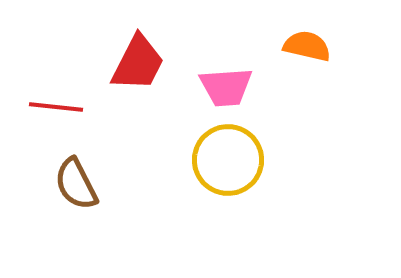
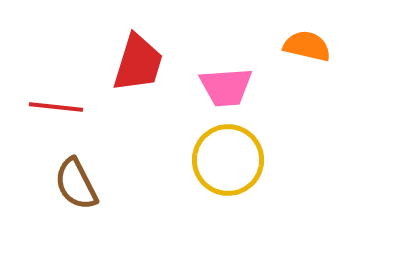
red trapezoid: rotated 10 degrees counterclockwise
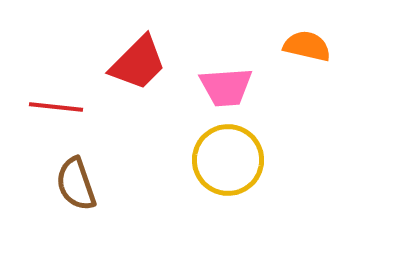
red trapezoid: rotated 28 degrees clockwise
brown semicircle: rotated 8 degrees clockwise
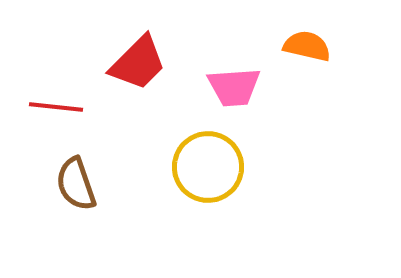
pink trapezoid: moved 8 px right
yellow circle: moved 20 px left, 7 px down
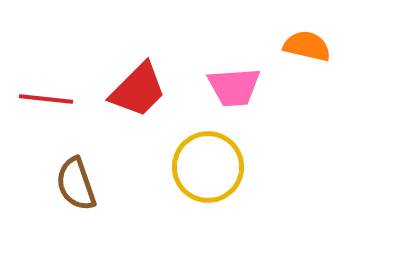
red trapezoid: moved 27 px down
red line: moved 10 px left, 8 px up
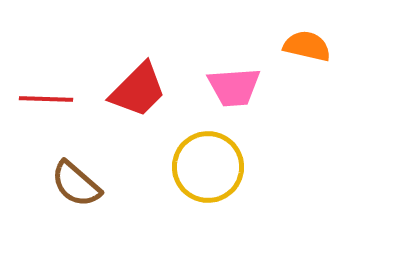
red line: rotated 4 degrees counterclockwise
brown semicircle: rotated 30 degrees counterclockwise
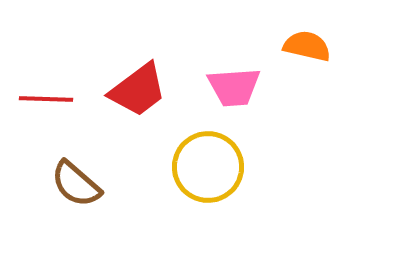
red trapezoid: rotated 8 degrees clockwise
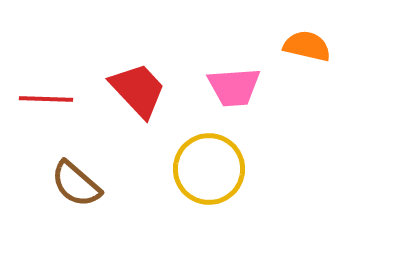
red trapezoid: rotated 96 degrees counterclockwise
yellow circle: moved 1 px right, 2 px down
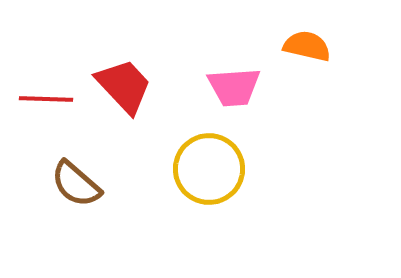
red trapezoid: moved 14 px left, 4 px up
